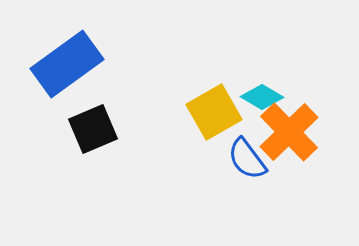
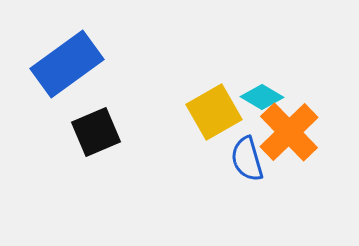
black square: moved 3 px right, 3 px down
blue semicircle: rotated 21 degrees clockwise
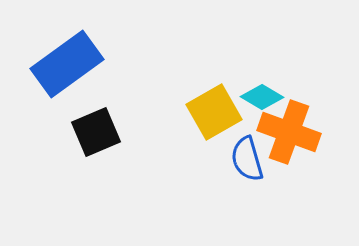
orange cross: rotated 26 degrees counterclockwise
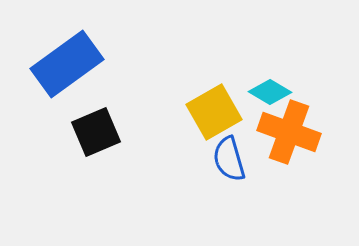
cyan diamond: moved 8 px right, 5 px up
blue semicircle: moved 18 px left
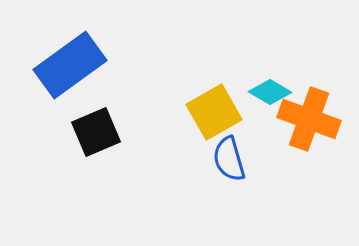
blue rectangle: moved 3 px right, 1 px down
orange cross: moved 20 px right, 13 px up
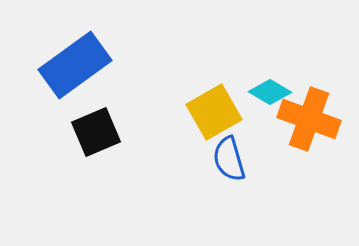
blue rectangle: moved 5 px right
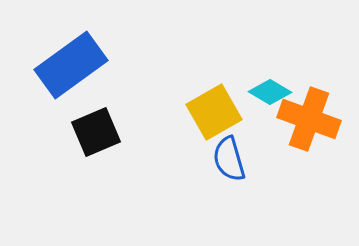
blue rectangle: moved 4 px left
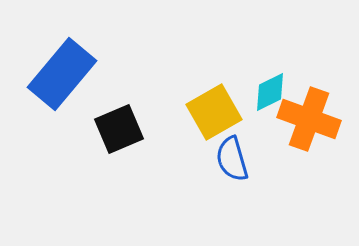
blue rectangle: moved 9 px left, 9 px down; rotated 14 degrees counterclockwise
cyan diamond: rotated 57 degrees counterclockwise
black square: moved 23 px right, 3 px up
blue semicircle: moved 3 px right
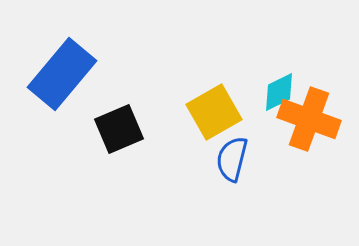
cyan diamond: moved 9 px right
blue semicircle: rotated 30 degrees clockwise
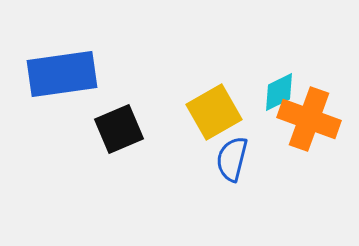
blue rectangle: rotated 42 degrees clockwise
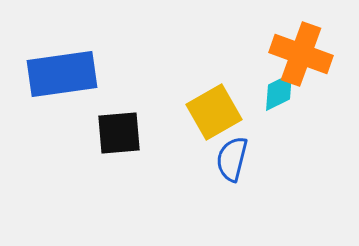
orange cross: moved 8 px left, 65 px up
black square: moved 4 px down; rotated 18 degrees clockwise
